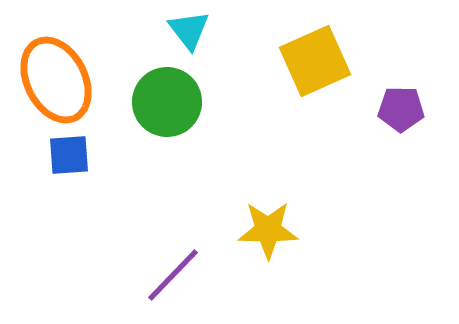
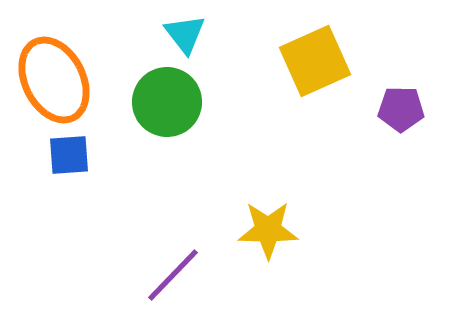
cyan triangle: moved 4 px left, 4 px down
orange ellipse: moved 2 px left
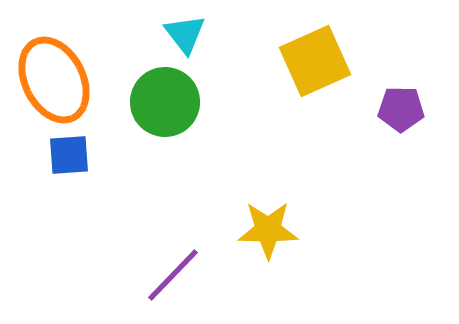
green circle: moved 2 px left
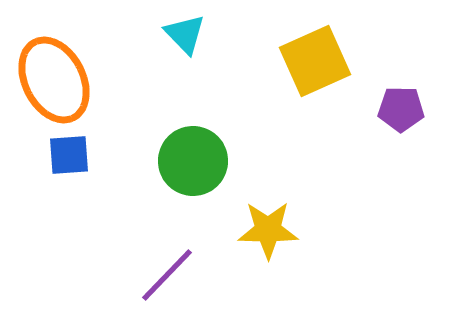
cyan triangle: rotated 6 degrees counterclockwise
green circle: moved 28 px right, 59 px down
purple line: moved 6 px left
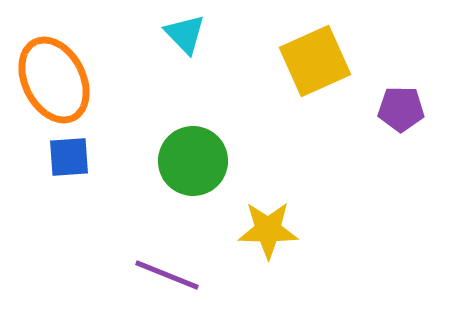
blue square: moved 2 px down
purple line: rotated 68 degrees clockwise
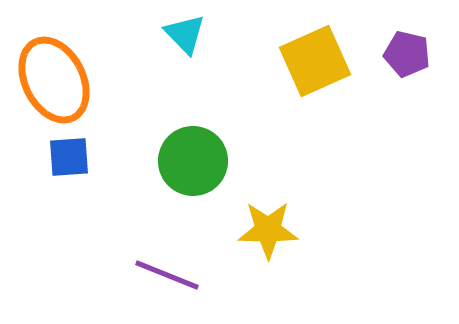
purple pentagon: moved 6 px right, 55 px up; rotated 12 degrees clockwise
